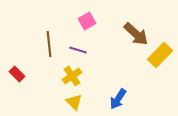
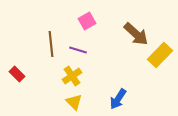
brown line: moved 2 px right
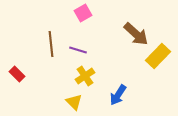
pink square: moved 4 px left, 8 px up
yellow rectangle: moved 2 px left, 1 px down
yellow cross: moved 13 px right
blue arrow: moved 4 px up
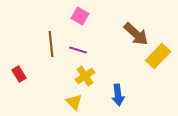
pink square: moved 3 px left, 3 px down; rotated 30 degrees counterclockwise
red rectangle: moved 2 px right; rotated 14 degrees clockwise
blue arrow: rotated 40 degrees counterclockwise
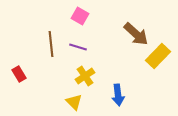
purple line: moved 3 px up
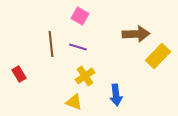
brown arrow: rotated 44 degrees counterclockwise
blue arrow: moved 2 px left
yellow triangle: rotated 24 degrees counterclockwise
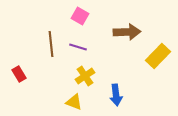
brown arrow: moved 9 px left, 2 px up
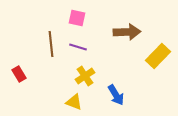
pink square: moved 3 px left, 2 px down; rotated 18 degrees counterclockwise
blue arrow: rotated 25 degrees counterclockwise
